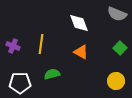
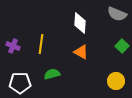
white diamond: moved 1 px right; rotated 25 degrees clockwise
green square: moved 2 px right, 2 px up
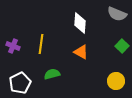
white pentagon: rotated 25 degrees counterclockwise
